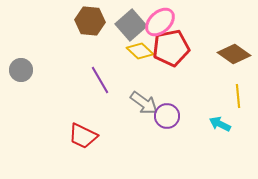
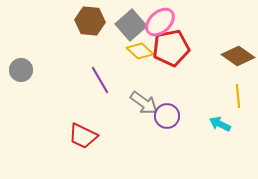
brown diamond: moved 4 px right, 2 px down
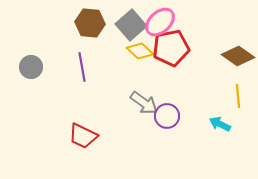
brown hexagon: moved 2 px down
gray circle: moved 10 px right, 3 px up
purple line: moved 18 px left, 13 px up; rotated 20 degrees clockwise
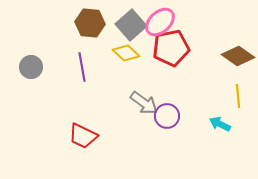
yellow diamond: moved 14 px left, 2 px down
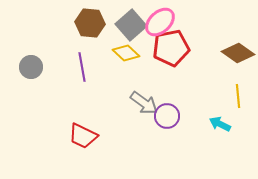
brown diamond: moved 3 px up
